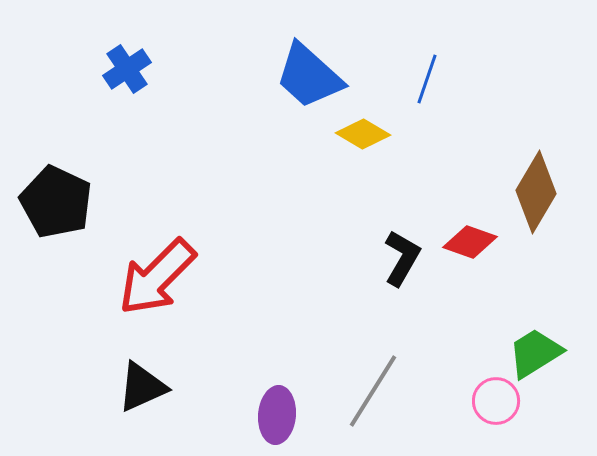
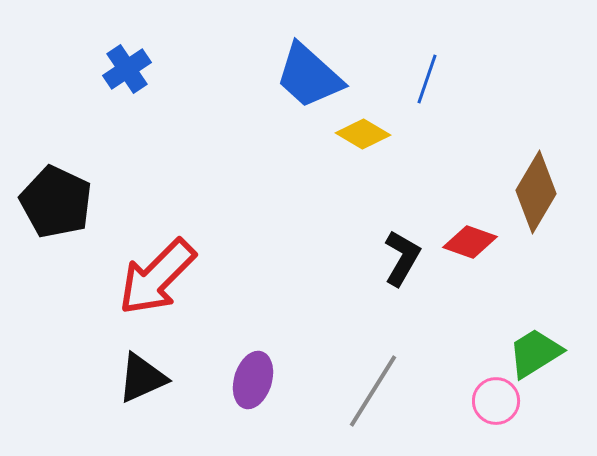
black triangle: moved 9 px up
purple ellipse: moved 24 px left, 35 px up; rotated 12 degrees clockwise
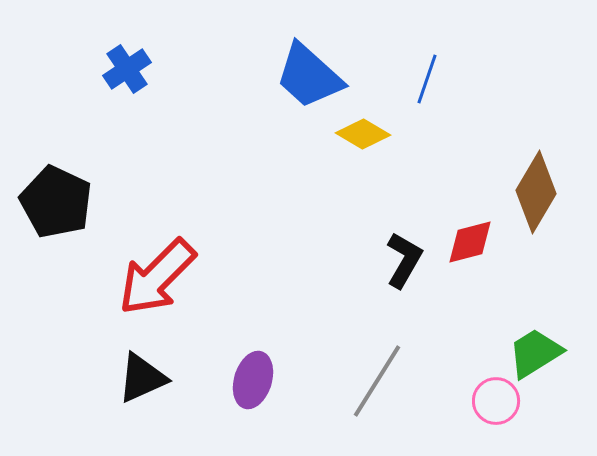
red diamond: rotated 34 degrees counterclockwise
black L-shape: moved 2 px right, 2 px down
gray line: moved 4 px right, 10 px up
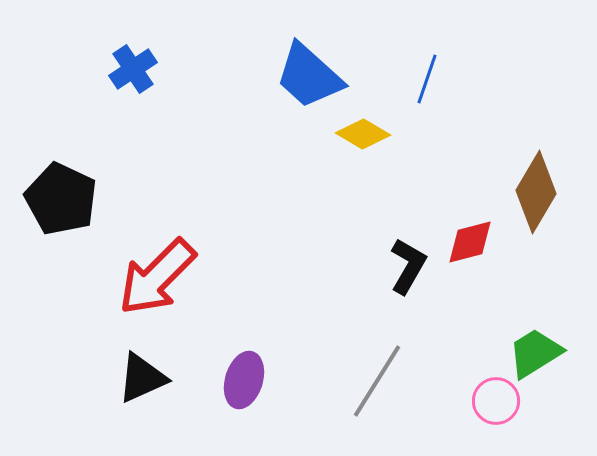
blue cross: moved 6 px right
black pentagon: moved 5 px right, 3 px up
black L-shape: moved 4 px right, 6 px down
purple ellipse: moved 9 px left
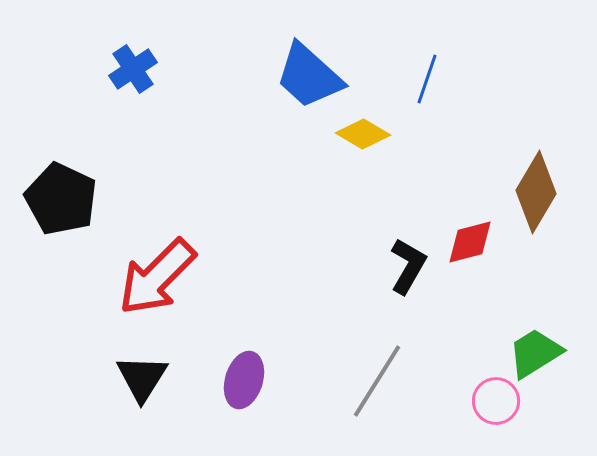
black triangle: rotated 34 degrees counterclockwise
